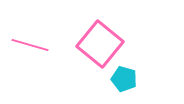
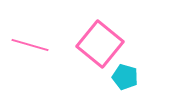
cyan pentagon: moved 1 px right, 2 px up
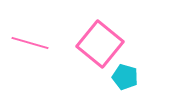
pink line: moved 2 px up
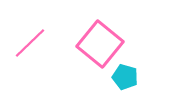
pink line: rotated 60 degrees counterclockwise
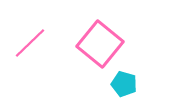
cyan pentagon: moved 1 px left, 7 px down
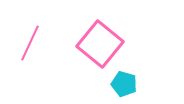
pink line: rotated 21 degrees counterclockwise
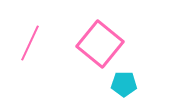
cyan pentagon: rotated 15 degrees counterclockwise
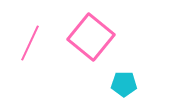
pink square: moved 9 px left, 7 px up
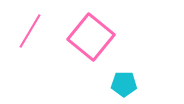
pink line: moved 12 px up; rotated 6 degrees clockwise
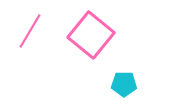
pink square: moved 2 px up
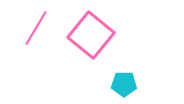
pink line: moved 6 px right, 3 px up
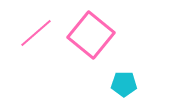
pink line: moved 5 px down; rotated 18 degrees clockwise
